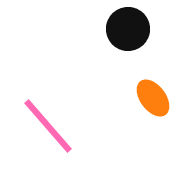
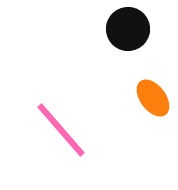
pink line: moved 13 px right, 4 px down
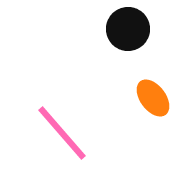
pink line: moved 1 px right, 3 px down
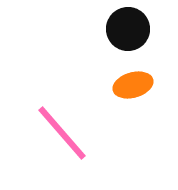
orange ellipse: moved 20 px left, 13 px up; rotated 69 degrees counterclockwise
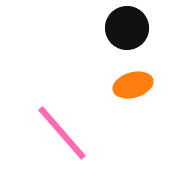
black circle: moved 1 px left, 1 px up
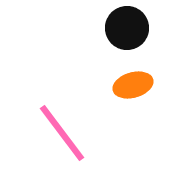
pink line: rotated 4 degrees clockwise
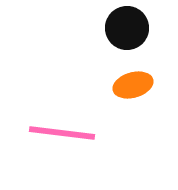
pink line: rotated 46 degrees counterclockwise
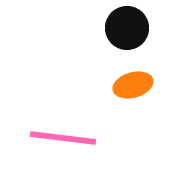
pink line: moved 1 px right, 5 px down
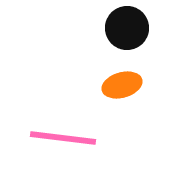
orange ellipse: moved 11 px left
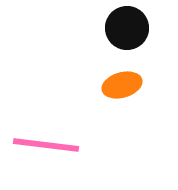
pink line: moved 17 px left, 7 px down
